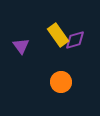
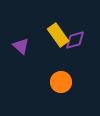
purple triangle: rotated 12 degrees counterclockwise
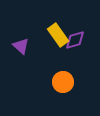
orange circle: moved 2 px right
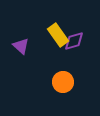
purple diamond: moved 1 px left, 1 px down
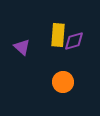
yellow rectangle: rotated 40 degrees clockwise
purple triangle: moved 1 px right, 1 px down
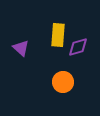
purple diamond: moved 4 px right, 6 px down
purple triangle: moved 1 px left, 1 px down
